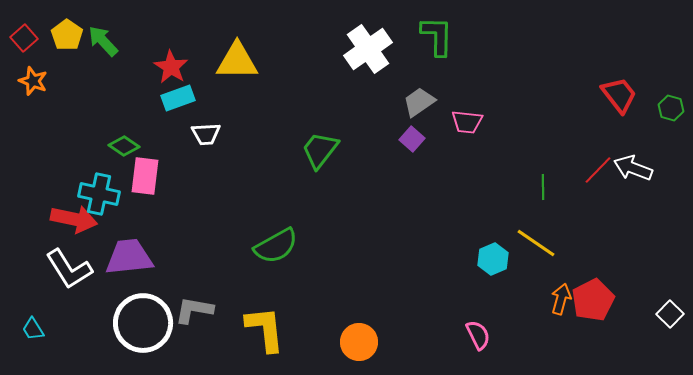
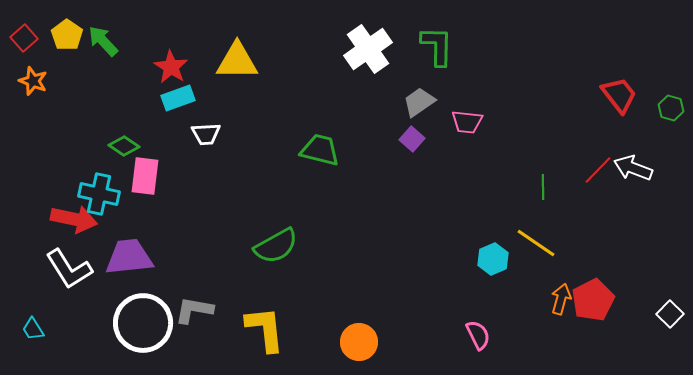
green L-shape: moved 10 px down
green trapezoid: rotated 66 degrees clockwise
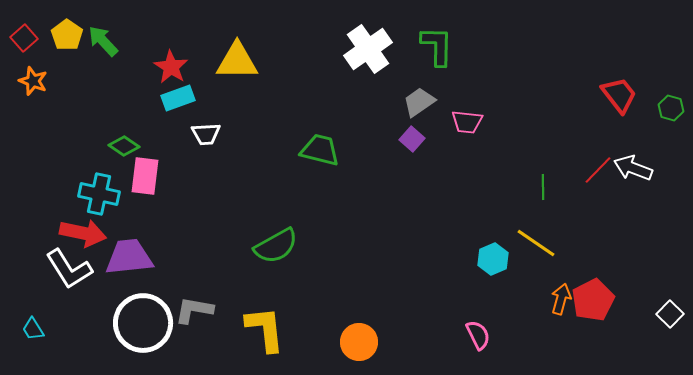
red arrow: moved 9 px right, 14 px down
